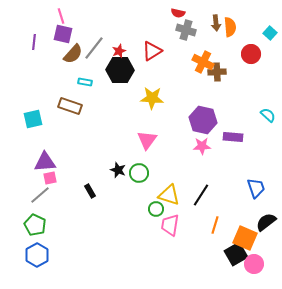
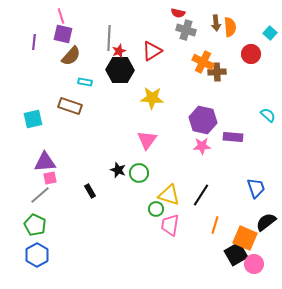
gray line at (94, 48): moved 15 px right, 10 px up; rotated 35 degrees counterclockwise
brown semicircle at (73, 54): moved 2 px left, 2 px down
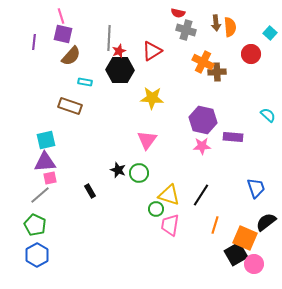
cyan square at (33, 119): moved 13 px right, 21 px down
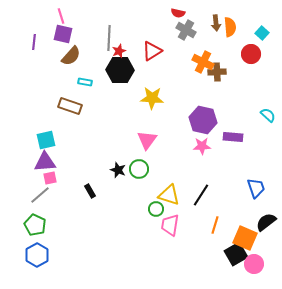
gray cross at (186, 30): rotated 12 degrees clockwise
cyan square at (270, 33): moved 8 px left
green circle at (139, 173): moved 4 px up
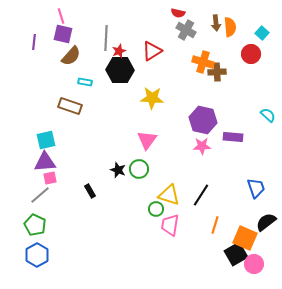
gray line at (109, 38): moved 3 px left
orange cross at (203, 62): rotated 10 degrees counterclockwise
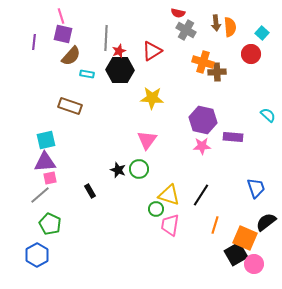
cyan rectangle at (85, 82): moved 2 px right, 8 px up
green pentagon at (35, 225): moved 15 px right, 1 px up
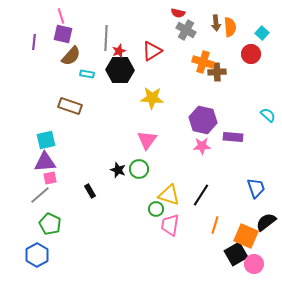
orange square at (245, 238): moved 1 px right, 2 px up
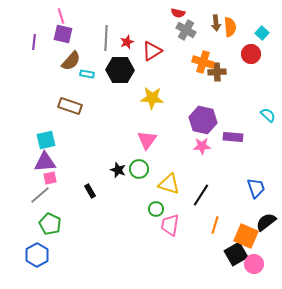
red star at (119, 51): moved 8 px right, 9 px up
brown semicircle at (71, 56): moved 5 px down
yellow triangle at (169, 195): moved 11 px up
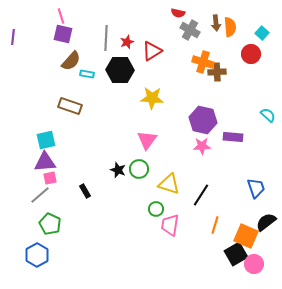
gray cross at (186, 30): moved 4 px right
purple line at (34, 42): moved 21 px left, 5 px up
black rectangle at (90, 191): moved 5 px left
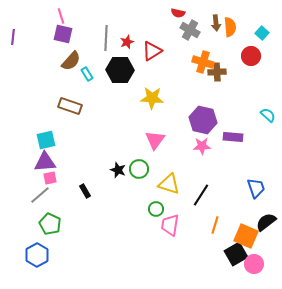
red circle at (251, 54): moved 2 px down
cyan rectangle at (87, 74): rotated 48 degrees clockwise
pink triangle at (147, 140): moved 8 px right
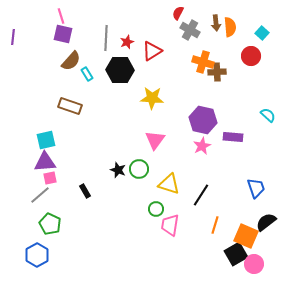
red semicircle at (178, 13): rotated 104 degrees clockwise
pink star at (202, 146): rotated 24 degrees counterclockwise
